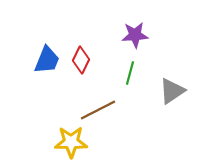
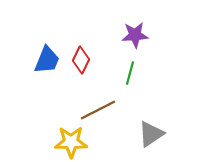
gray triangle: moved 21 px left, 43 px down
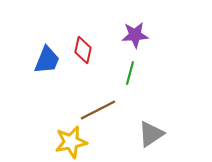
red diamond: moved 2 px right, 10 px up; rotated 12 degrees counterclockwise
yellow star: rotated 12 degrees counterclockwise
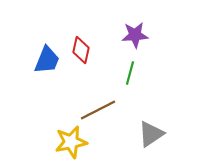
red diamond: moved 2 px left
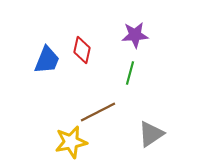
red diamond: moved 1 px right
brown line: moved 2 px down
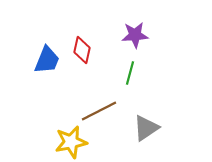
brown line: moved 1 px right, 1 px up
gray triangle: moved 5 px left, 6 px up
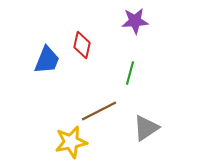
purple star: moved 14 px up
red diamond: moved 5 px up
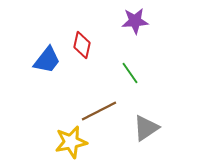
blue trapezoid: rotated 16 degrees clockwise
green line: rotated 50 degrees counterclockwise
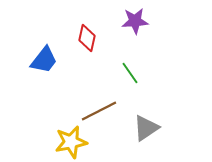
red diamond: moved 5 px right, 7 px up
blue trapezoid: moved 3 px left
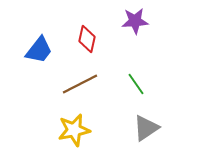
red diamond: moved 1 px down
blue trapezoid: moved 5 px left, 10 px up
green line: moved 6 px right, 11 px down
brown line: moved 19 px left, 27 px up
yellow star: moved 3 px right, 12 px up
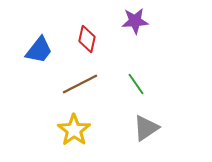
yellow star: rotated 24 degrees counterclockwise
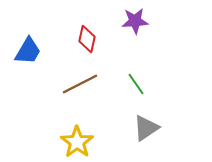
blue trapezoid: moved 11 px left, 1 px down; rotated 8 degrees counterclockwise
yellow star: moved 3 px right, 12 px down
